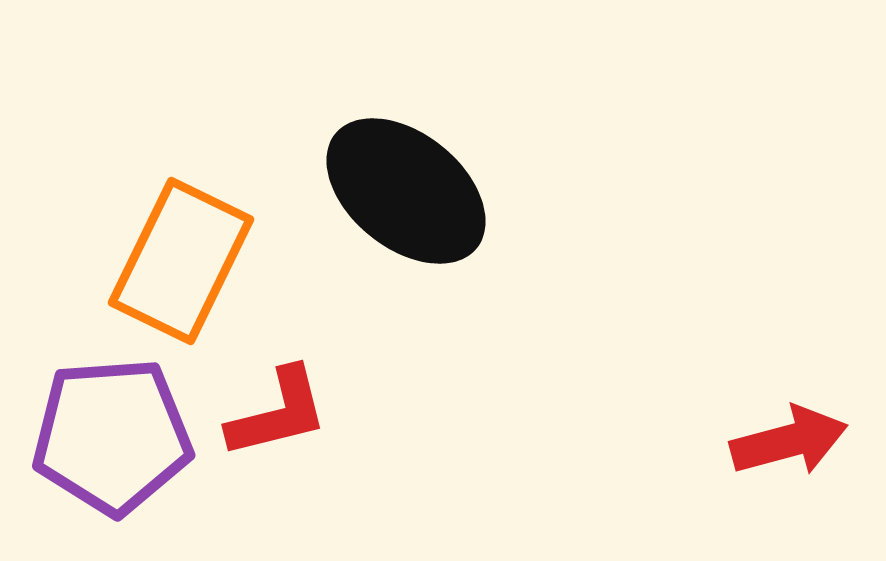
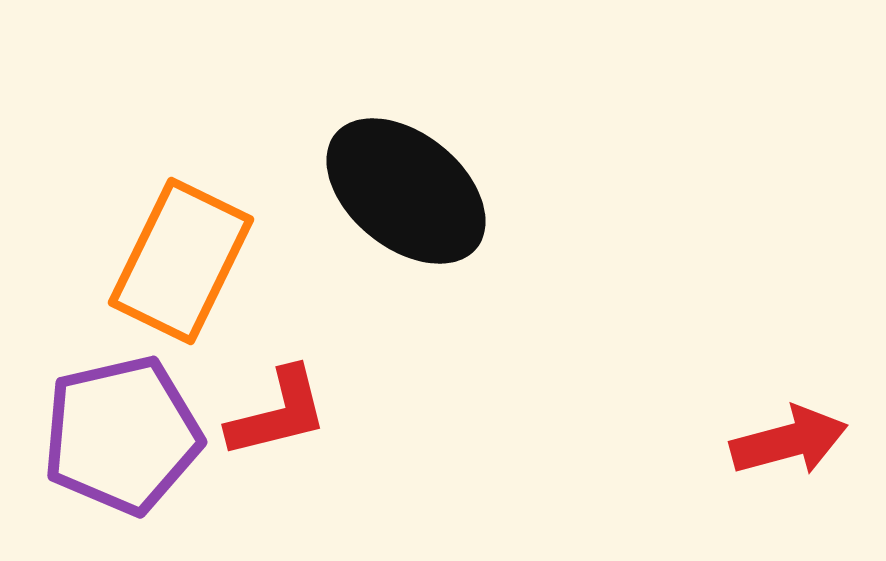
purple pentagon: moved 10 px right, 1 px up; rotated 9 degrees counterclockwise
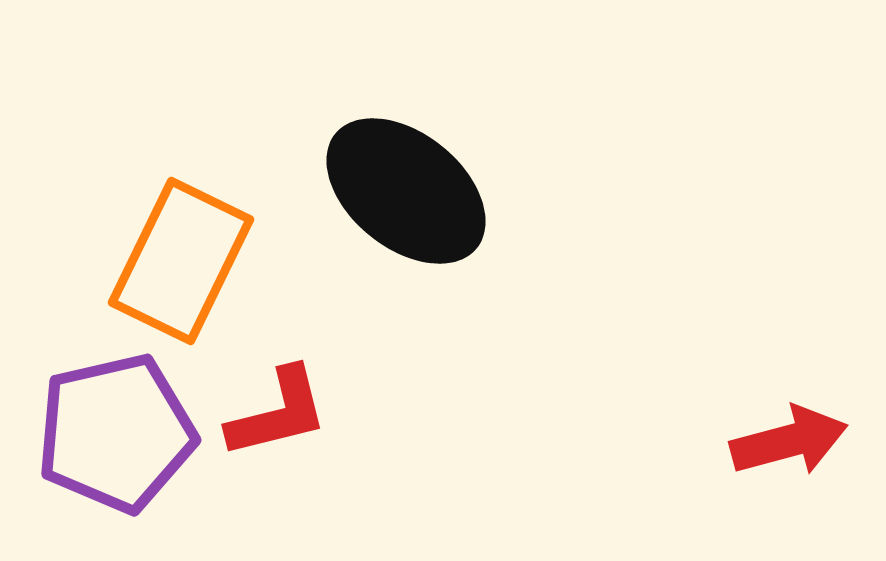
purple pentagon: moved 6 px left, 2 px up
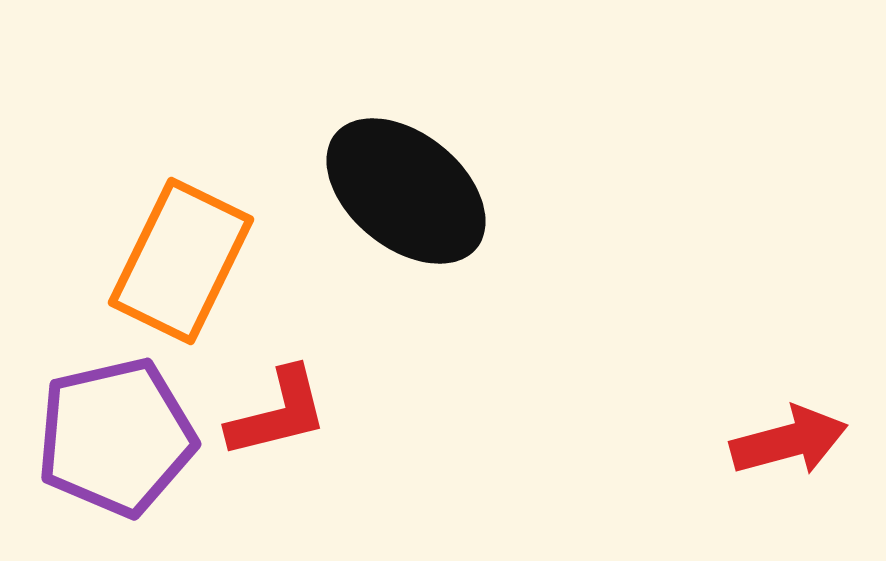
purple pentagon: moved 4 px down
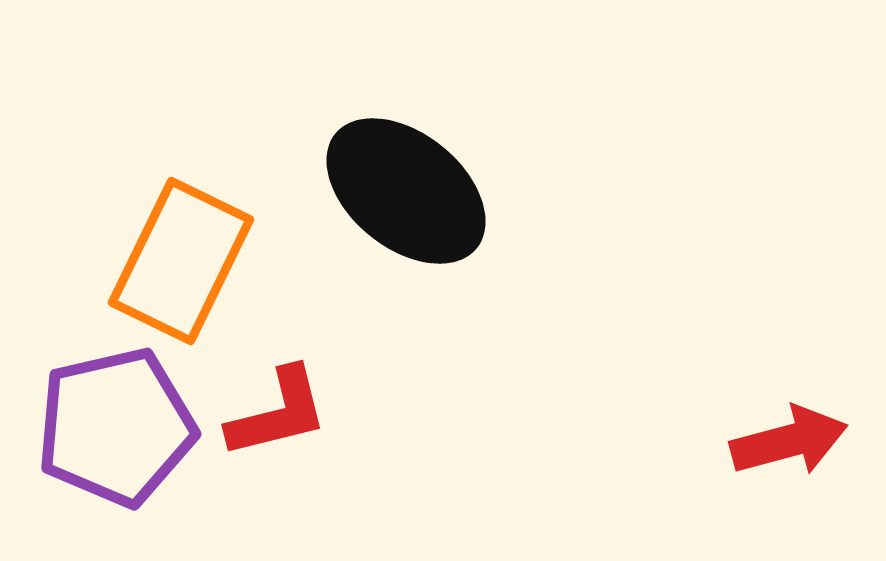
purple pentagon: moved 10 px up
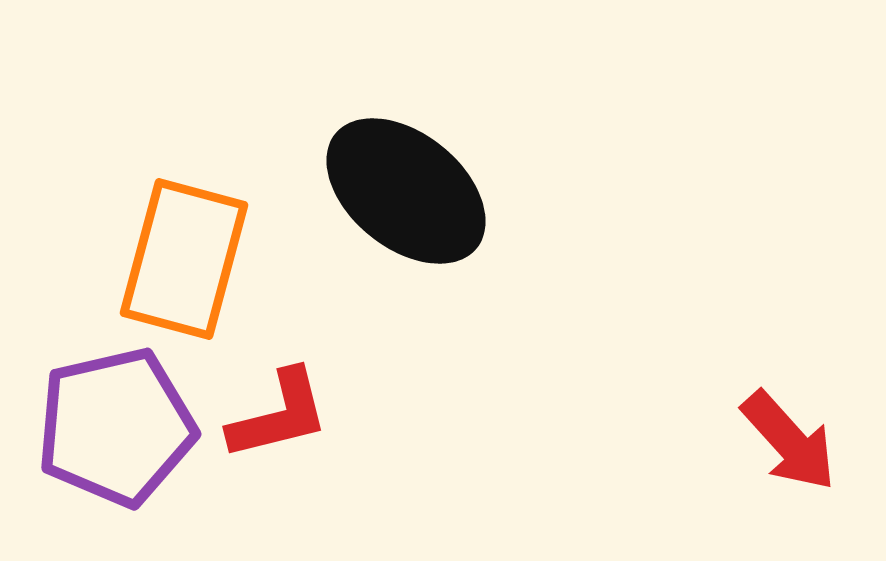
orange rectangle: moved 3 px right, 2 px up; rotated 11 degrees counterclockwise
red L-shape: moved 1 px right, 2 px down
red arrow: rotated 63 degrees clockwise
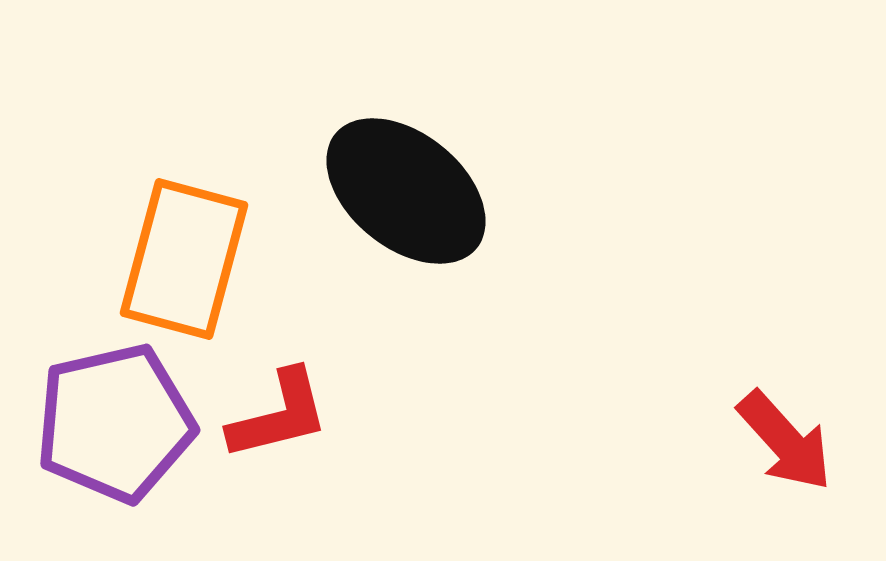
purple pentagon: moved 1 px left, 4 px up
red arrow: moved 4 px left
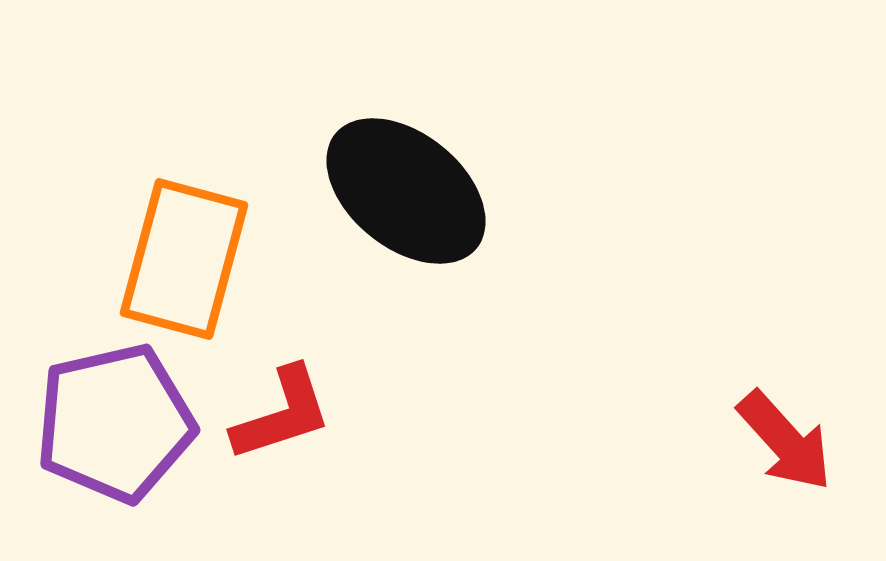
red L-shape: moved 3 px right, 1 px up; rotated 4 degrees counterclockwise
